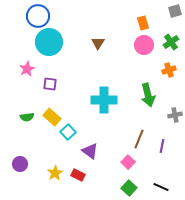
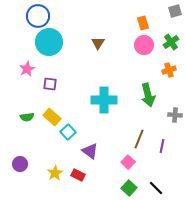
gray cross: rotated 16 degrees clockwise
black line: moved 5 px left, 1 px down; rotated 21 degrees clockwise
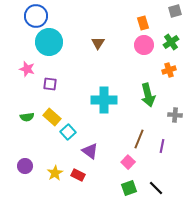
blue circle: moved 2 px left
pink star: rotated 28 degrees counterclockwise
purple circle: moved 5 px right, 2 px down
green square: rotated 28 degrees clockwise
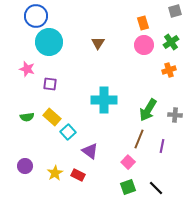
green arrow: moved 15 px down; rotated 45 degrees clockwise
green square: moved 1 px left, 1 px up
